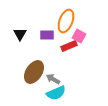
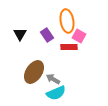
orange ellipse: moved 1 px right; rotated 30 degrees counterclockwise
purple rectangle: rotated 56 degrees clockwise
red rectangle: moved 1 px down; rotated 21 degrees clockwise
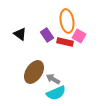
black triangle: rotated 24 degrees counterclockwise
red rectangle: moved 4 px left, 5 px up; rotated 14 degrees clockwise
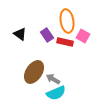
pink square: moved 4 px right
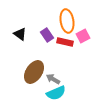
pink square: rotated 32 degrees clockwise
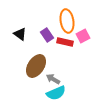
brown ellipse: moved 2 px right, 6 px up
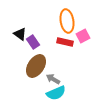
purple rectangle: moved 14 px left, 7 px down
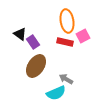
gray arrow: moved 13 px right
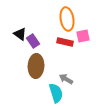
orange ellipse: moved 2 px up
pink square: rotated 16 degrees clockwise
purple rectangle: moved 1 px up
brown ellipse: rotated 30 degrees counterclockwise
cyan semicircle: rotated 84 degrees counterclockwise
